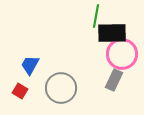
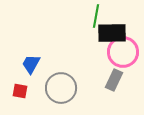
pink circle: moved 1 px right, 2 px up
blue trapezoid: moved 1 px right, 1 px up
red square: rotated 21 degrees counterclockwise
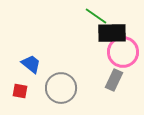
green line: rotated 65 degrees counterclockwise
blue trapezoid: rotated 100 degrees clockwise
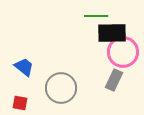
green line: rotated 35 degrees counterclockwise
blue trapezoid: moved 7 px left, 3 px down
red square: moved 12 px down
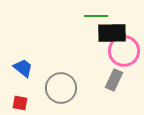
pink circle: moved 1 px right, 1 px up
blue trapezoid: moved 1 px left, 1 px down
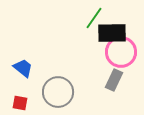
green line: moved 2 px left, 2 px down; rotated 55 degrees counterclockwise
pink circle: moved 3 px left, 1 px down
gray circle: moved 3 px left, 4 px down
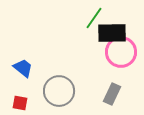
gray rectangle: moved 2 px left, 14 px down
gray circle: moved 1 px right, 1 px up
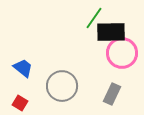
black rectangle: moved 1 px left, 1 px up
pink circle: moved 1 px right, 1 px down
gray circle: moved 3 px right, 5 px up
red square: rotated 21 degrees clockwise
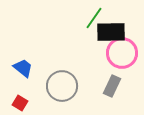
gray rectangle: moved 8 px up
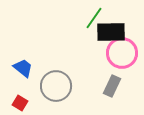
gray circle: moved 6 px left
